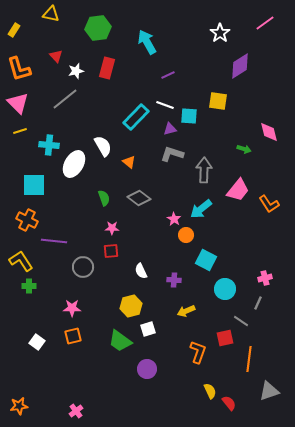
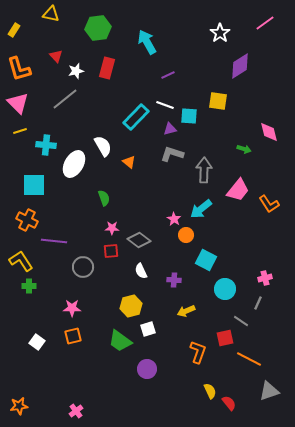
cyan cross at (49, 145): moved 3 px left
gray diamond at (139, 198): moved 42 px down
orange line at (249, 359): rotated 70 degrees counterclockwise
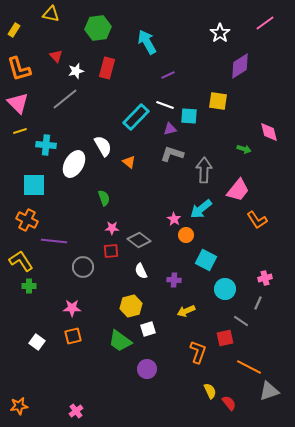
orange L-shape at (269, 204): moved 12 px left, 16 px down
orange line at (249, 359): moved 8 px down
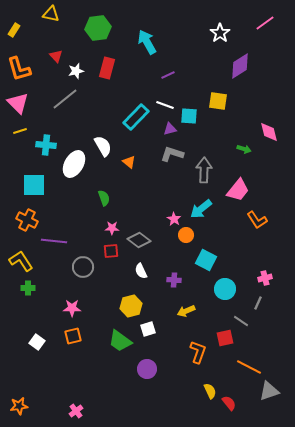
green cross at (29, 286): moved 1 px left, 2 px down
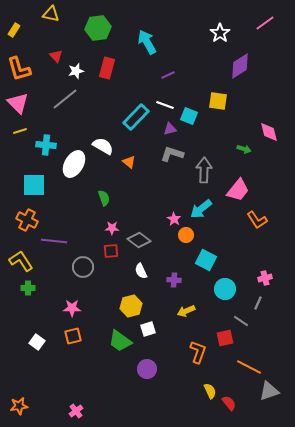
cyan square at (189, 116): rotated 18 degrees clockwise
white semicircle at (103, 146): rotated 30 degrees counterclockwise
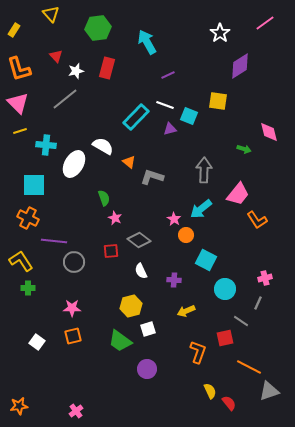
yellow triangle at (51, 14): rotated 36 degrees clockwise
gray L-shape at (172, 154): moved 20 px left, 23 px down
pink trapezoid at (238, 190): moved 4 px down
orange cross at (27, 220): moved 1 px right, 2 px up
pink star at (112, 228): moved 3 px right, 10 px up; rotated 24 degrees clockwise
gray circle at (83, 267): moved 9 px left, 5 px up
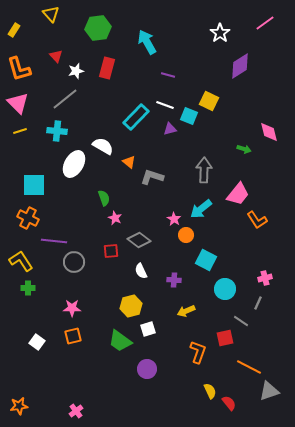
purple line at (168, 75): rotated 40 degrees clockwise
yellow square at (218, 101): moved 9 px left; rotated 18 degrees clockwise
cyan cross at (46, 145): moved 11 px right, 14 px up
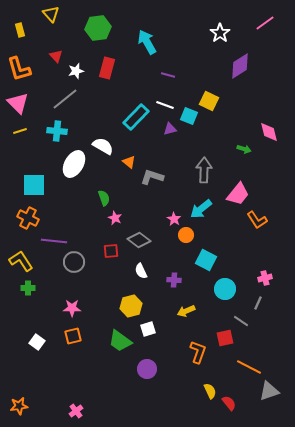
yellow rectangle at (14, 30): moved 6 px right; rotated 48 degrees counterclockwise
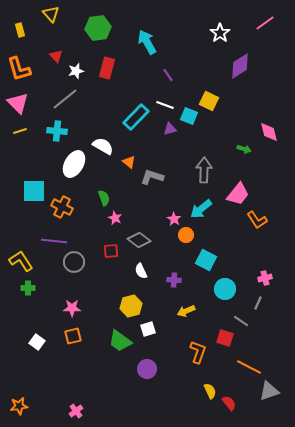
purple line at (168, 75): rotated 40 degrees clockwise
cyan square at (34, 185): moved 6 px down
orange cross at (28, 218): moved 34 px right, 11 px up
red square at (225, 338): rotated 30 degrees clockwise
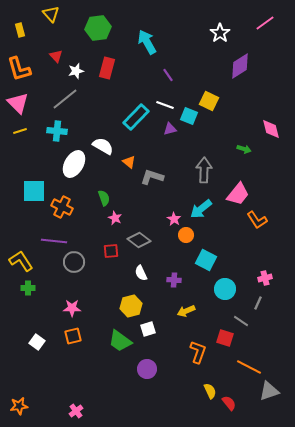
pink diamond at (269, 132): moved 2 px right, 3 px up
white semicircle at (141, 271): moved 2 px down
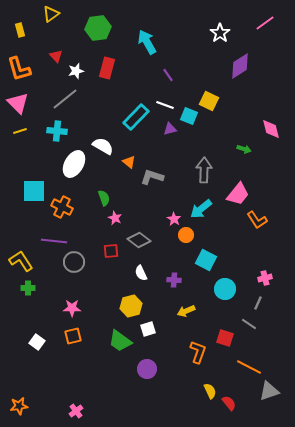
yellow triangle at (51, 14): rotated 36 degrees clockwise
gray line at (241, 321): moved 8 px right, 3 px down
